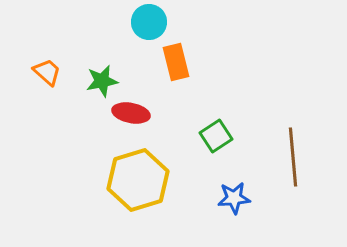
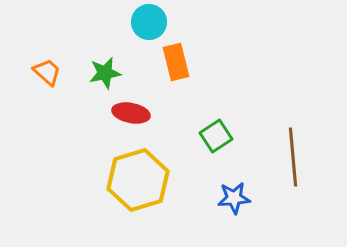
green star: moved 3 px right, 8 px up
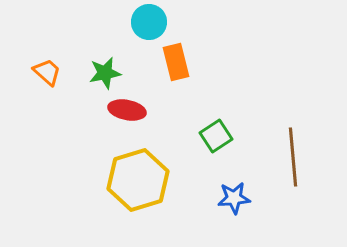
red ellipse: moved 4 px left, 3 px up
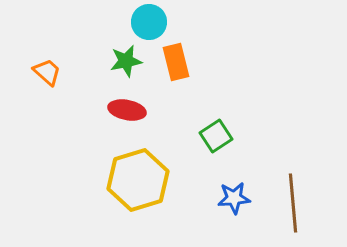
green star: moved 21 px right, 12 px up
brown line: moved 46 px down
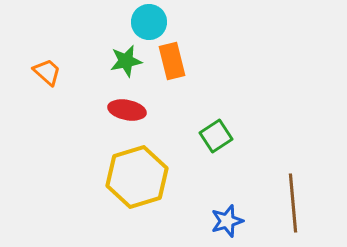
orange rectangle: moved 4 px left, 1 px up
yellow hexagon: moved 1 px left, 3 px up
blue star: moved 7 px left, 23 px down; rotated 12 degrees counterclockwise
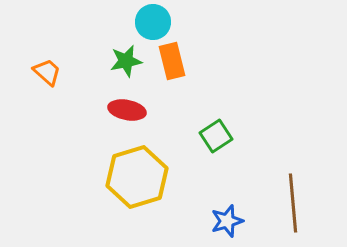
cyan circle: moved 4 px right
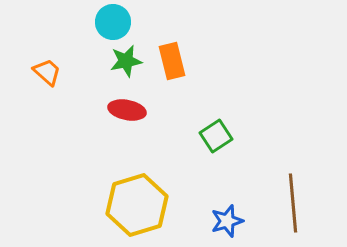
cyan circle: moved 40 px left
yellow hexagon: moved 28 px down
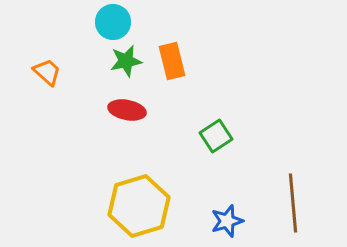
yellow hexagon: moved 2 px right, 1 px down
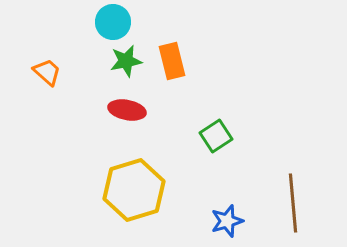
yellow hexagon: moved 5 px left, 16 px up
